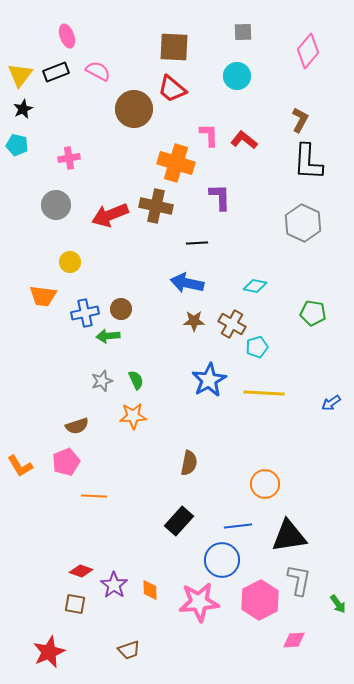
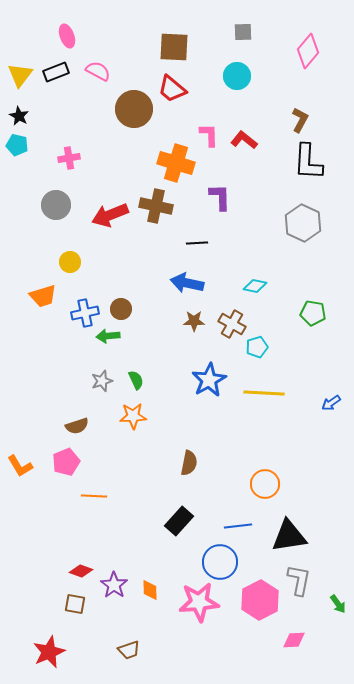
black star at (23, 109): moved 4 px left, 7 px down; rotated 18 degrees counterclockwise
orange trapezoid at (43, 296): rotated 24 degrees counterclockwise
blue circle at (222, 560): moved 2 px left, 2 px down
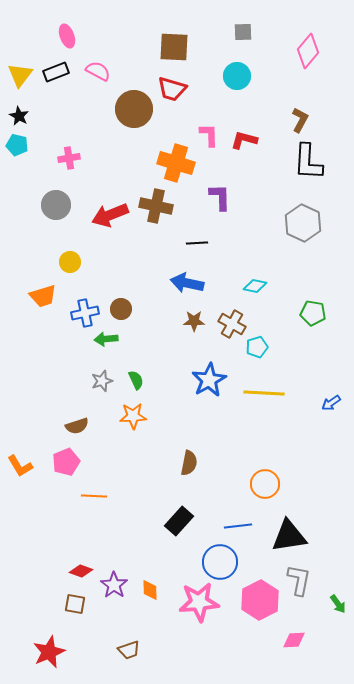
red trapezoid at (172, 89): rotated 24 degrees counterclockwise
red L-shape at (244, 140): rotated 24 degrees counterclockwise
green arrow at (108, 336): moved 2 px left, 3 px down
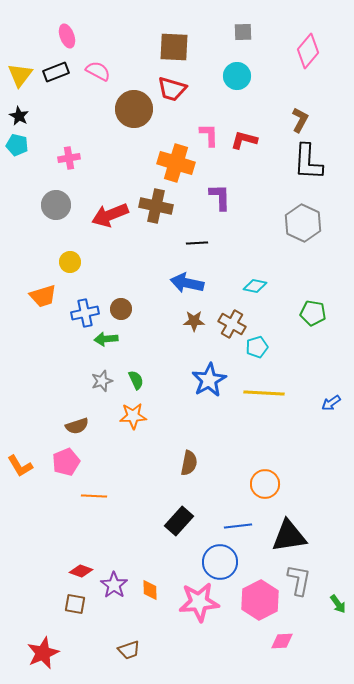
pink diamond at (294, 640): moved 12 px left, 1 px down
red star at (49, 652): moved 6 px left, 1 px down
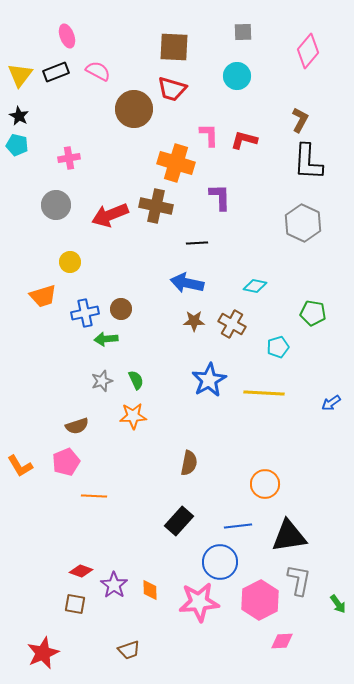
cyan pentagon at (257, 347): moved 21 px right
